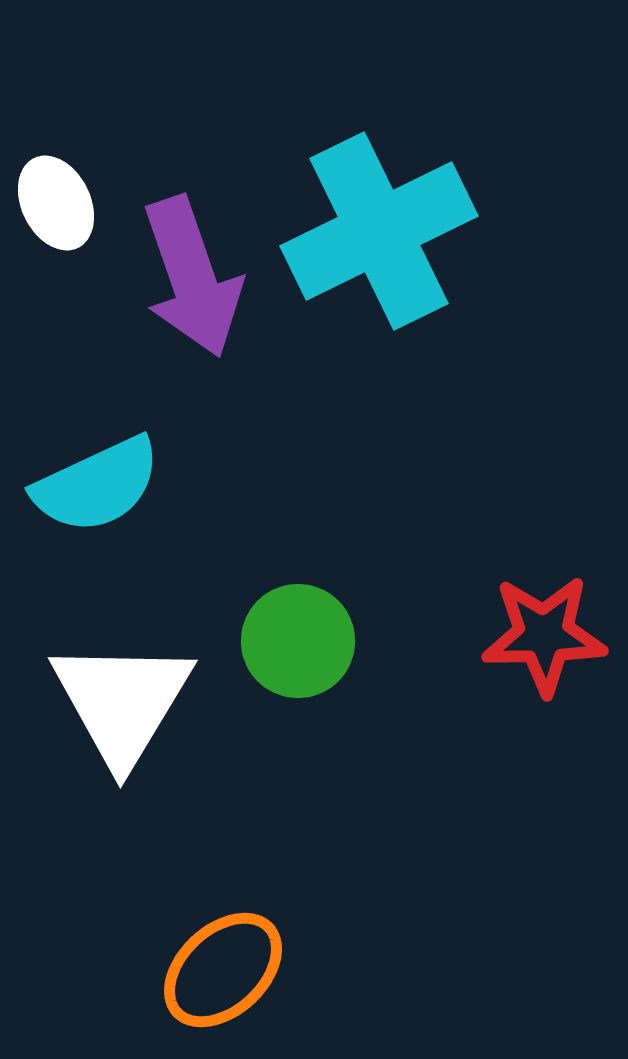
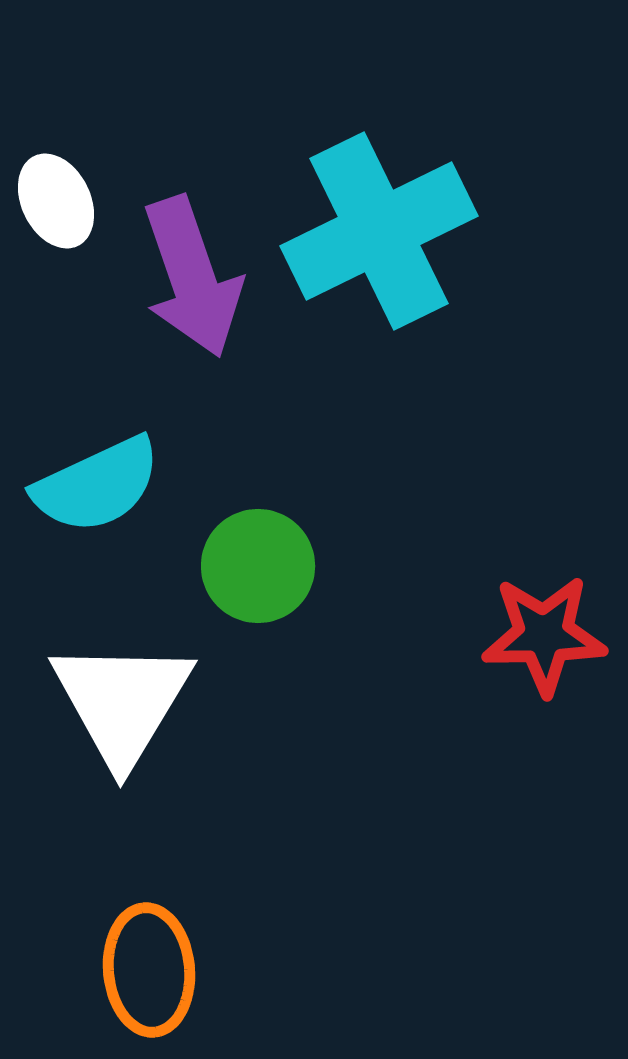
white ellipse: moved 2 px up
green circle: moved 40 px left, 75 px up
orange ellipse: moved 74 px left; rotated 52 degrees counterclockwise
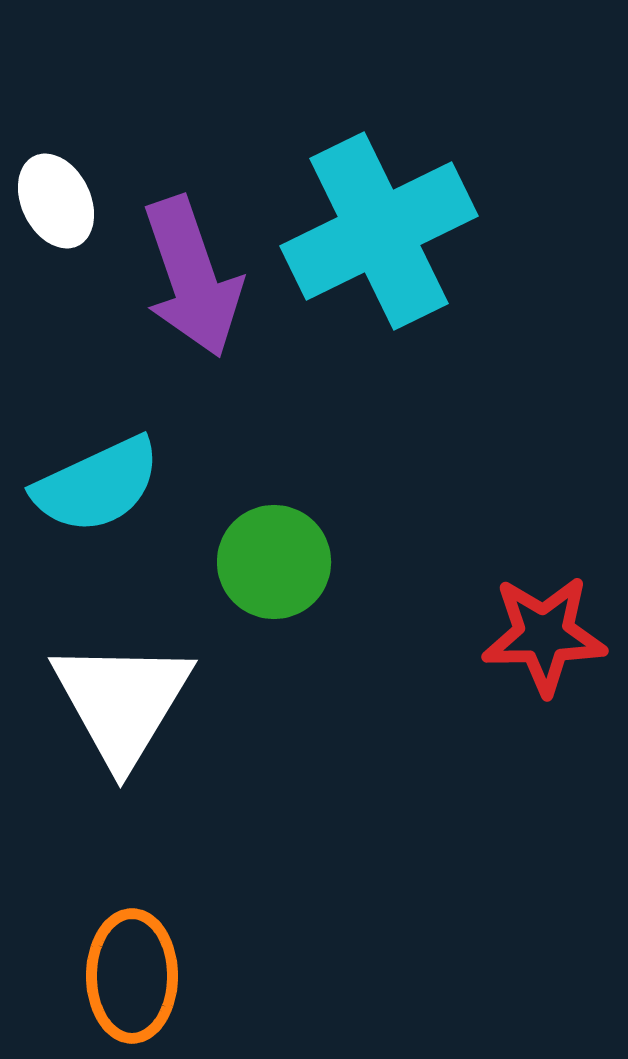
green circle: moved 16 px right, 4 px up
orange ellipse: moved 17 px left, 6 px down; rotated 5 degrees clockwise
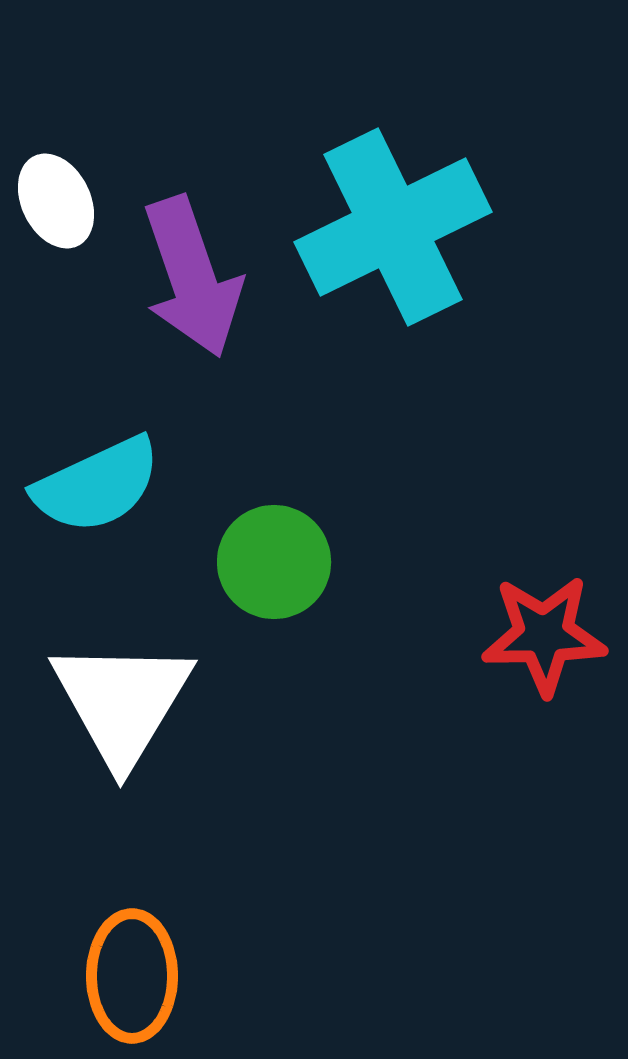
cyan cross: moved 14 px right, 4 px up
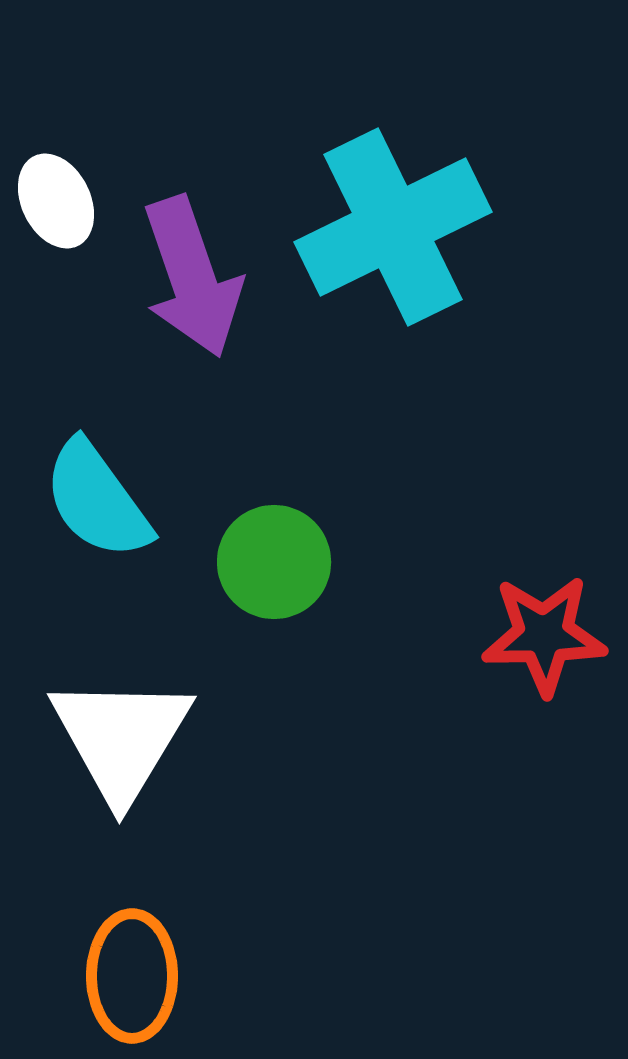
cyan semicircle: moved 15 px down; rotated 79 degrees clockwise
white triangle: moved 1 px left, 36 px down
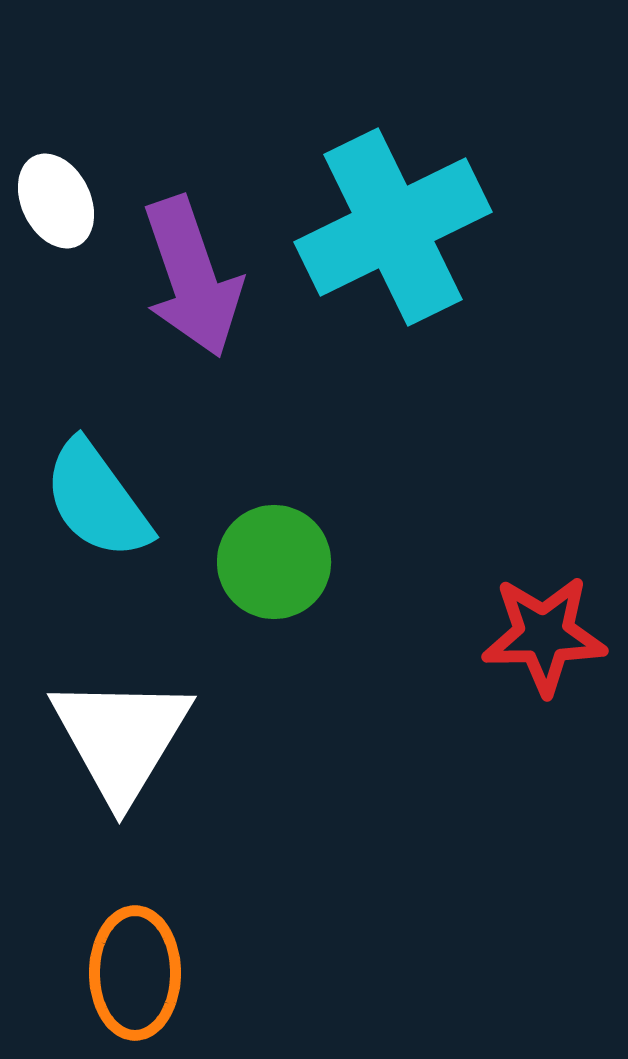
orange ellipse: moved 3 px right, 3 px up
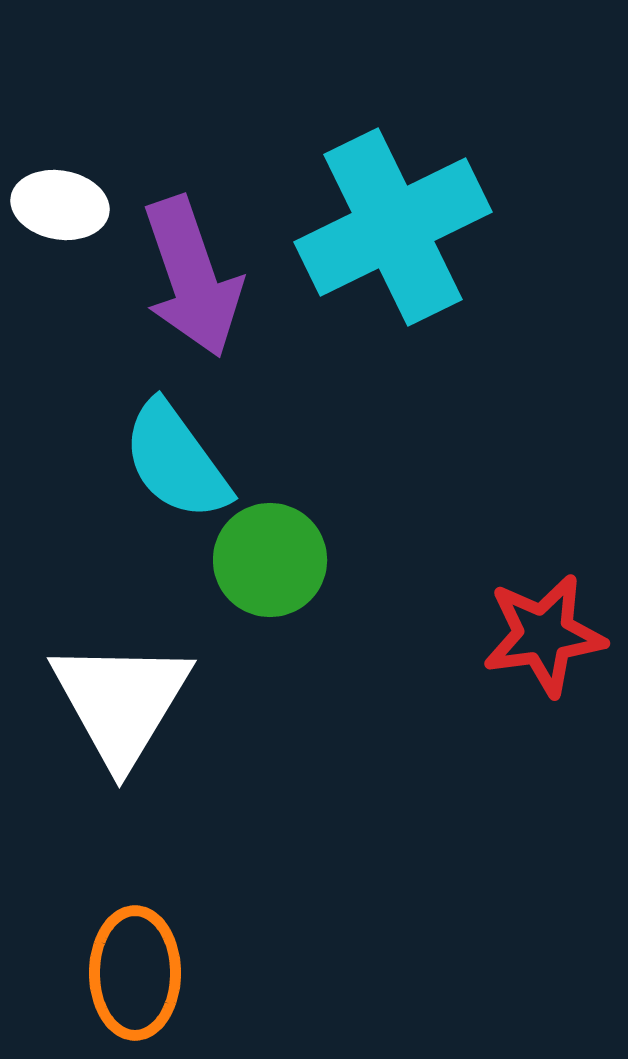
white ellipse: moved 4 px right, 4 px down; rotated 54 degrees counterclockwise
cyan semicircle: moved 79 px right, 39 px up
green circle: moved 4 px left, 2 px up
red star: rotated 7 degrees counterclockwise
white triangle: moved 36 px up
